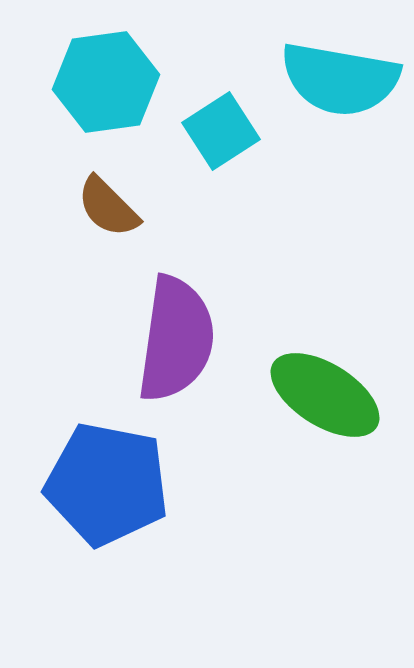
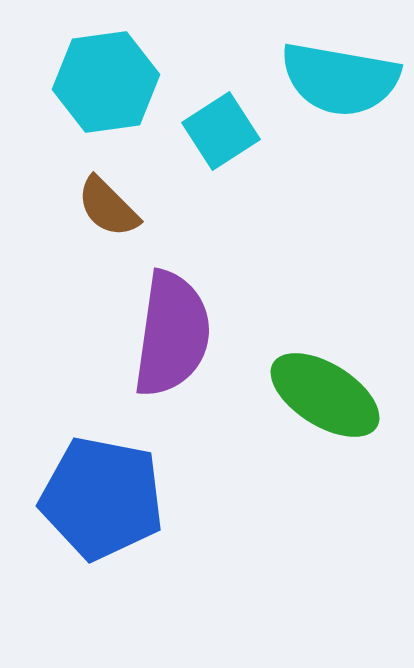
purple semicircle: moved 4 px left, 5 px up
blue pentagon: moved 5 px left, 14 px down
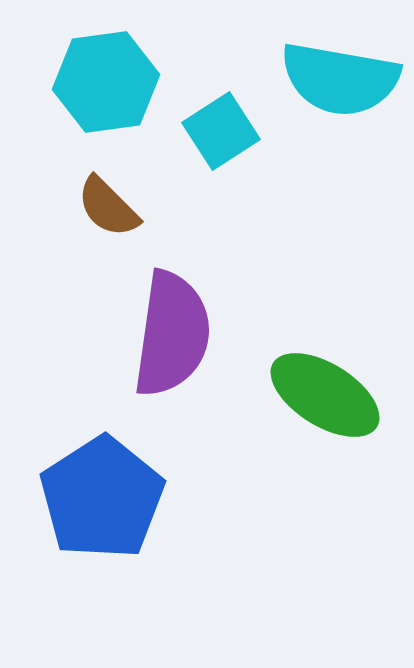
blue pentagon: rotated 28 degrees clockwise
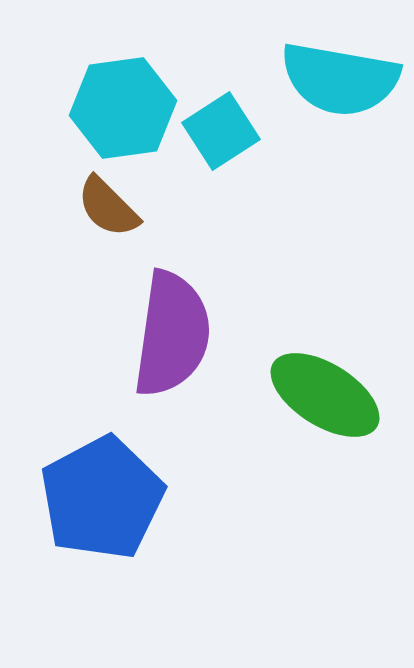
cyan hexagon: moved 17 px right, 26 px down
blue pentagon: rotated 5 degrees clockwise
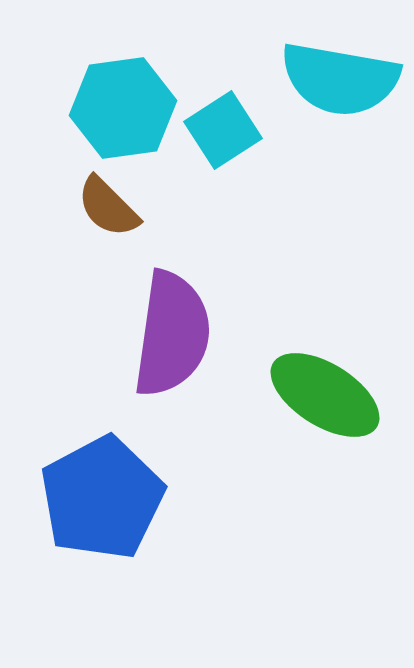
cyan square: moved 2 px right, 1 px up
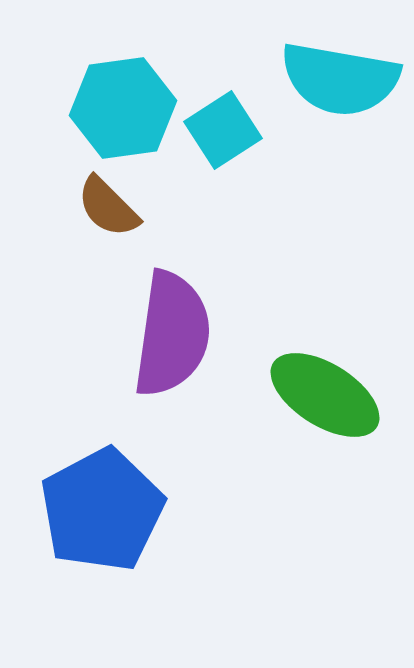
blue pentagon: moved 12 px down
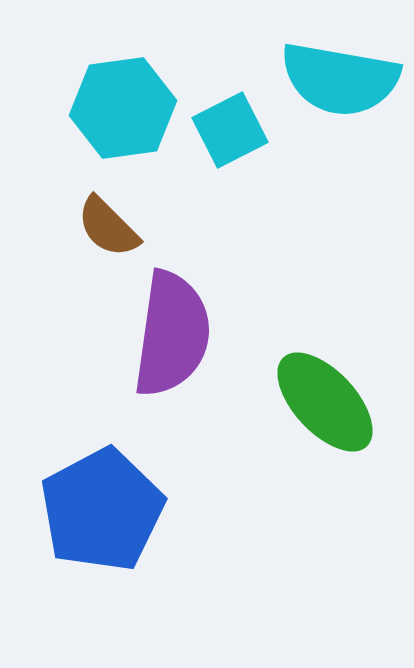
cyan square: moved 7 px right; rotated 6 degrees clockwise
brown semicircle: moved 20 px down
green ellipse: moved 7 px down; rotated 15 degrees clockwise
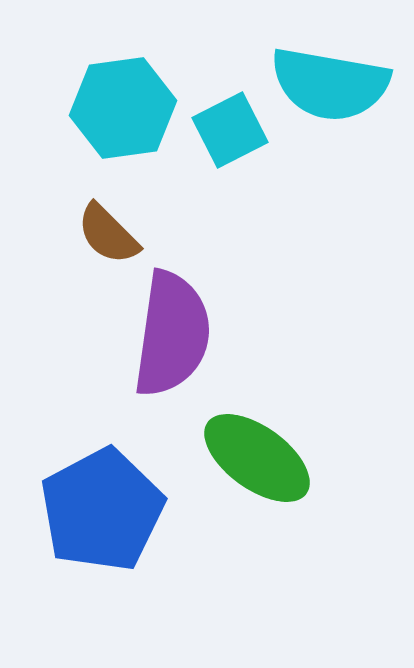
cyan semicircle: moved 10 px left, 5 px down
brown semicircle: moved 7 px down
green ellipse: moved 68 px left, 56 px down; rotated 11 degrees counterclockwise
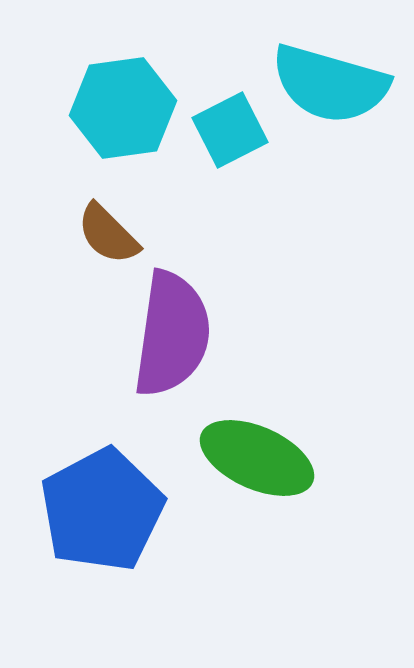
cyan semicircle: rotated 6 degrees clockwise
green ellipse: rotated 12 degrees counterclockwise
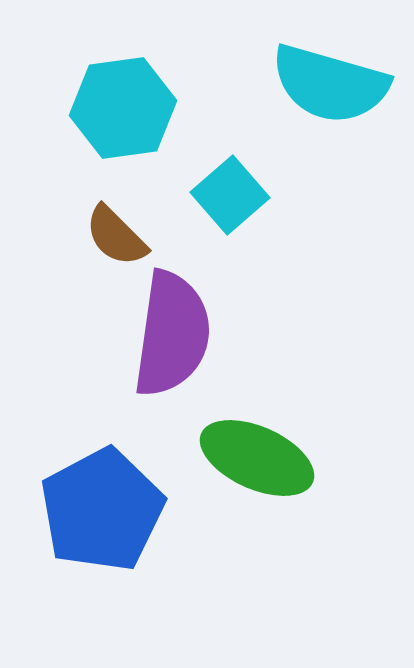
cyan square: moved 65 px down; rotated 14 degrees counterclockwise
brown semicircle: moved 8 px right, 2 px down
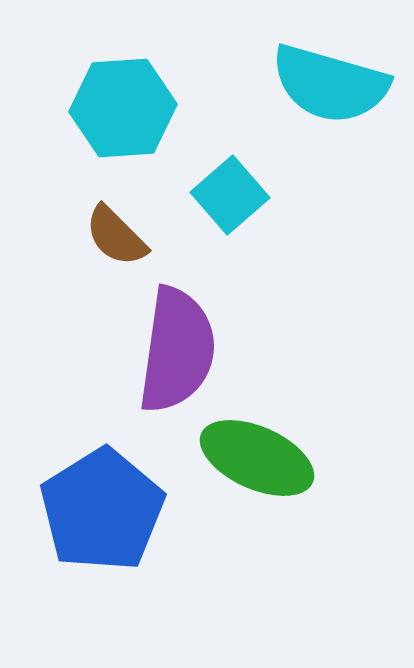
cyan hexagon: rotated 4 degrees clockwise
purple semicircle: moved 5 px right, 16 px down
blue pentagon: rotated 4 degrees counterclockwise
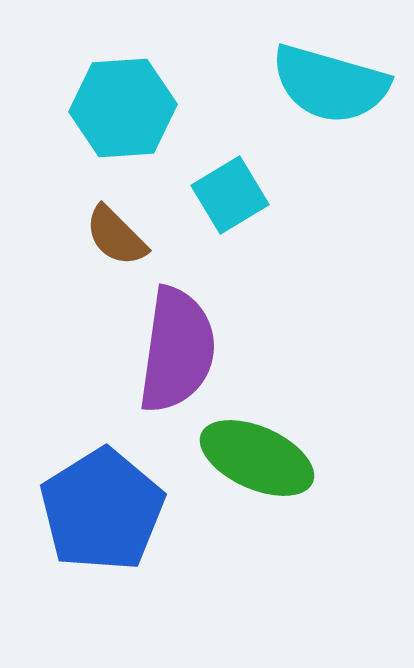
cyan square: rotated 10 degrees clockwise
